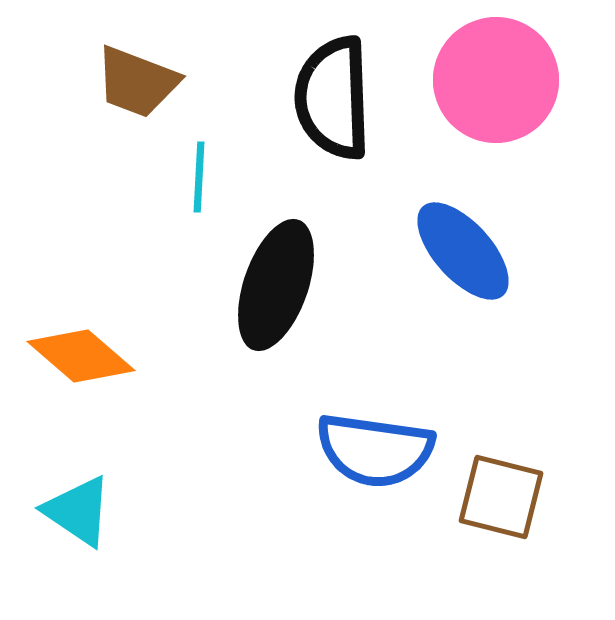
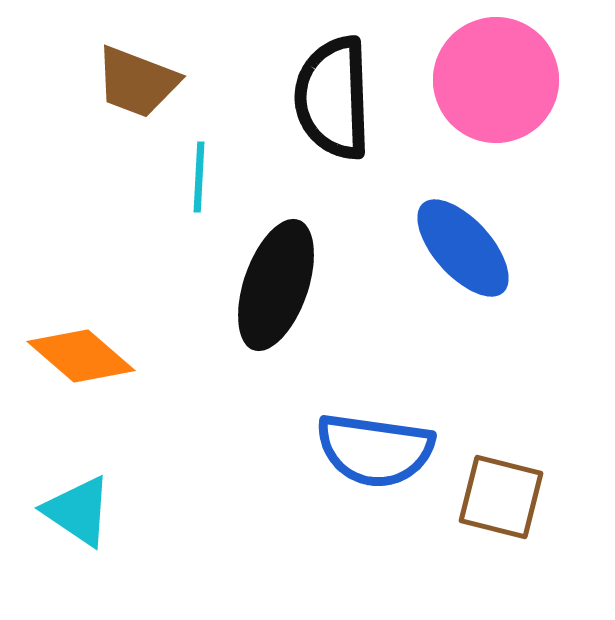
blue ellipse: moved 3 px up
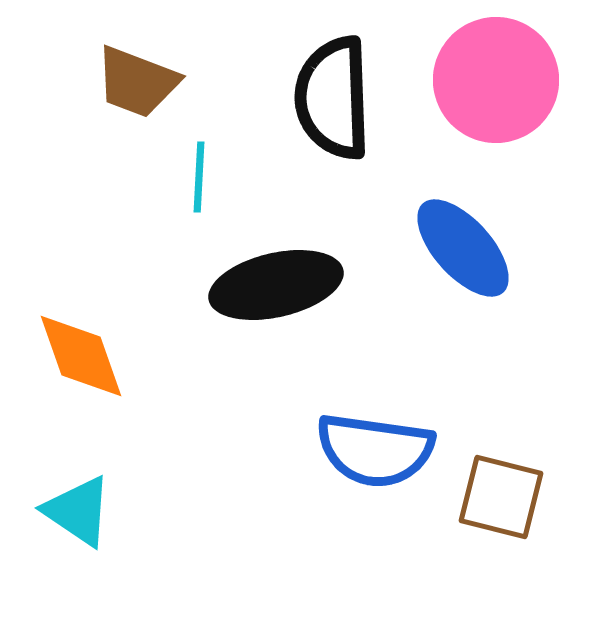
black ellipse: rotated 58 degrees clockwise
orange diamond: rotated 30 degrees clockwise
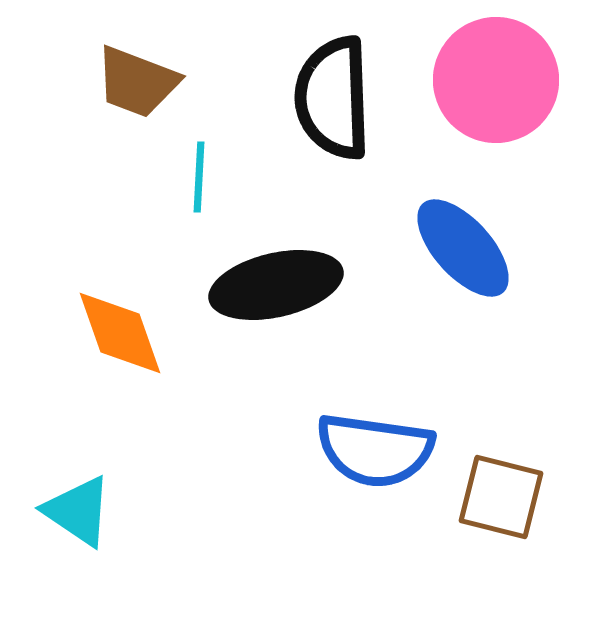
orange diamond: moved 39 px right, 23 px up
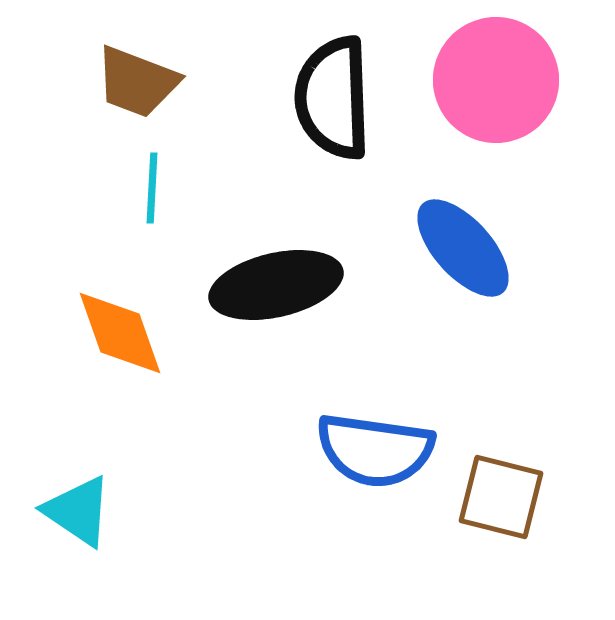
cyan line: moved 47 px left, 11 px down
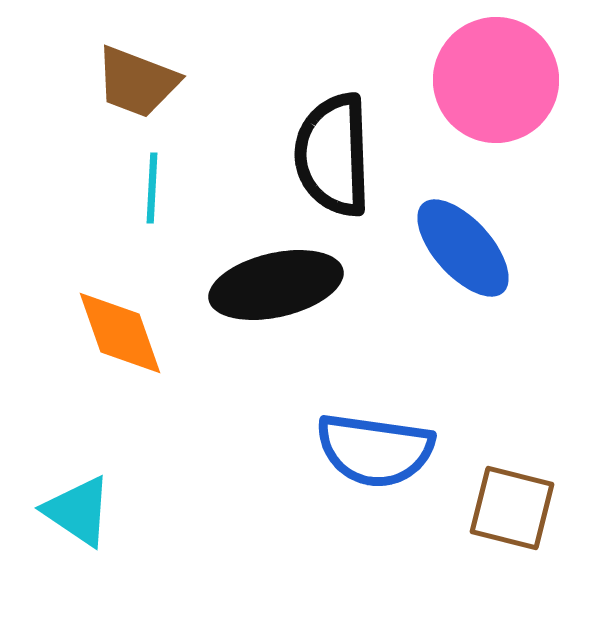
black semicircle: moved 57 px down
brown square: moved 11 px right, 11 px down
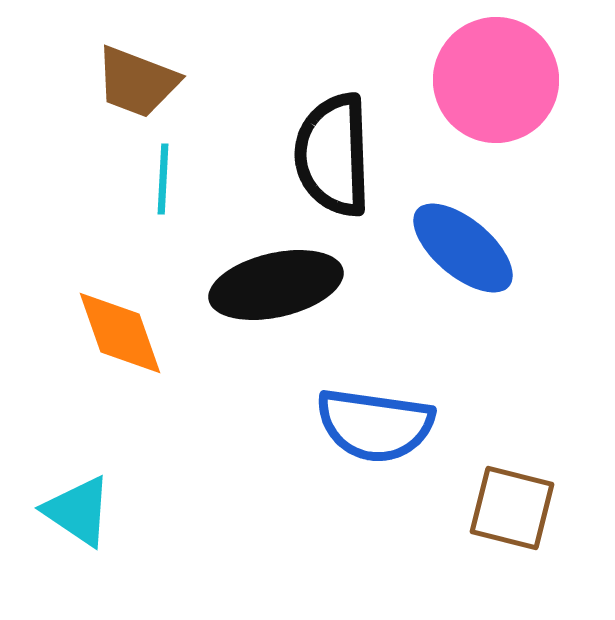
cyan line: moved 11 px right, 9 px up
blue ellipse: rotated 8 degrees counterclockwise
blue semicircle: moved 25 px up
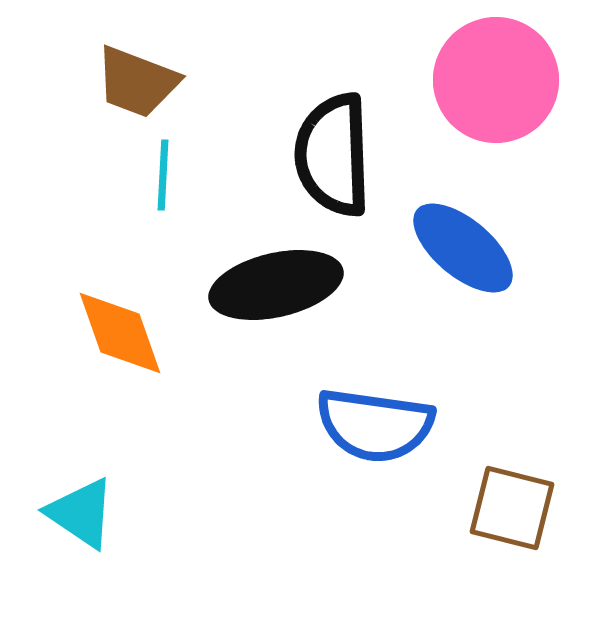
cyan line: moved 4 px up
cyan triangle: moved 3 px right, 2 px down
